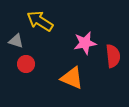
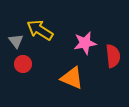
yellow arrow: moved 9 px down
gray triangle: rotated 35 degrees clockwise
red circle: moved 3 px left
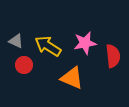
yellow arrow: moved 8 px right, 16 px down
gray triangle: rotated 28 degrees counterclockwise
red circle: moved 1 px right, 1 px down
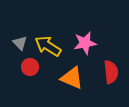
gray triangle: moved 4 px right, 2 px down; rotated 21 degrees clockwise
red semicircle: moved 2 px left, 16 px down
red circle: moved 6 px right, 2 px down
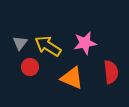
gray triangle: rotated 21 degrees clockwise
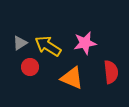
gray triangle: rotated 21 degrees clockwise
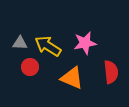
gray triangle: rotated 35 degrees clockwise
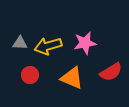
yellow arrow: rotated 48 degrees counterclockwise
red circle: moved 8 px down
red semicircle: rotated 65 degrees clockwise
